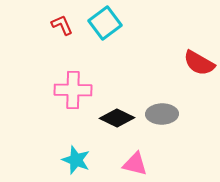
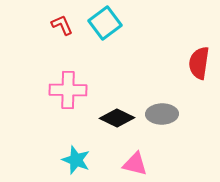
red semicircle: rotated 68 degrees clockwise
pink cross: moved 5 px left
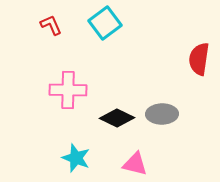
red L-shape: moved 11 px left
red semicircle: moved 4 px up
cyan star: moved 2 px up
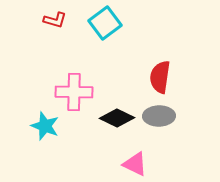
red L-shape: moved 4 px right, 5 px up; rotated 130 degrees clockwise
red semicircle: moved 39 px left, 18 px down
pink cross: moved 6 px right, 2 px down
gray ellipse: moved 3 px left, 2 px down
cyan star: moved 31 px left, 32 px up
pink triangle: rotated 12 degrees clockwise
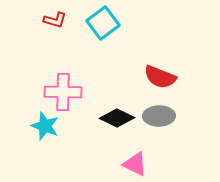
cyan square: moved 2 px left
red semicircle: rotated 76 degrees counterclockwise
pink cross: moved 11 px left
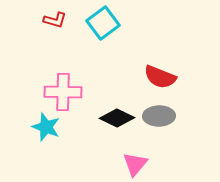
cyan star: moved 1 px right, 1 px down
pink triangle: rotated 44 degrees clockwise
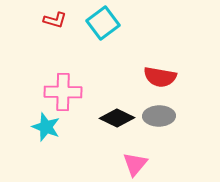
red semicircle: rotated 12 degrees counterclockwise
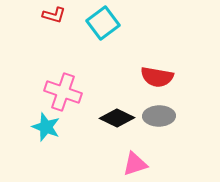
red L-shape: moved 1 px left, 5 px up
red semicircle: moved 3 px left
pink cross: rotated 18 degrees clockwise
pink triangle: rotated 32 degrees clockwise
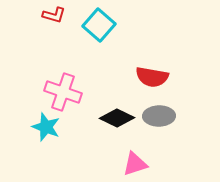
cyan square: moved 4 px left, 2 px down; rotated 12 degrees counterclockwise
red semicircle: moved 5 px left
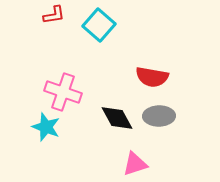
red L-shape: rotated 25 degrees counterclockwise
black diamond: rotated 36 degrees clockwise
